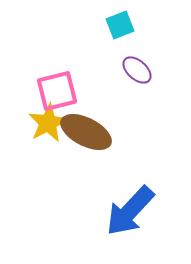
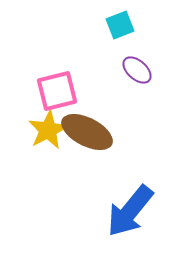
yellow star: moved 7 px down
brown ellipse: moved 1 px right
blue arrow: rotated 4 degrees counterclockwise
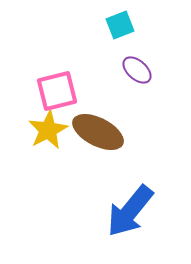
brown ellipse: moved 11 px right
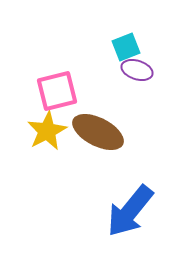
cyan square: moved 6 px right, 22 px down
purple ellipse: rotated 24 degrees counterclockwise
yellow star: moved 1 px left, 1 px down
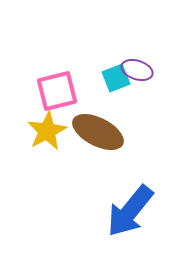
cyan square: moved 10 px left, 31 px down
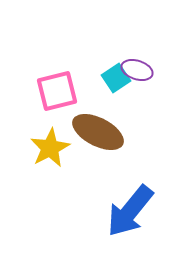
cyan square: rotated 12 degrees counterclockwise
yellow star: moved 3 px right, 17 px down
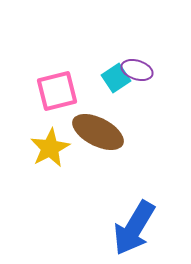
blue arrow: moved 4 px right, 17 px down; rotated 8 degrees counterclockwise
